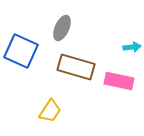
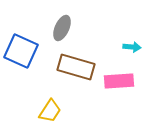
cyan arrow: rotated 12 degrees clockwise
pink rectangle: rotated 16 degrees counterclockwise
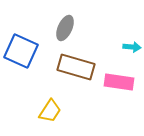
gray ellipse: moved 3 px right
pink rectangle: moved 1 px down; rotated 12 degrees clockwise
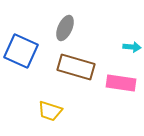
pink rectangle: moved 2 px right, 1 px down
yellow trapezoid: rotated 75 degrees clockwise
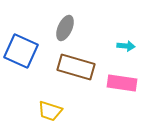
cyan arrow: moved 6 px left, 1 px up
pink rectangle: moved 1 px right
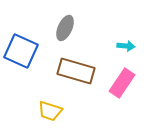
brown rectangle: moved 4 px down
pink rectangle: rotated 64 degrees counterclockwise
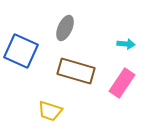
cyan arrow: moved 2 px up
